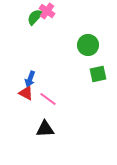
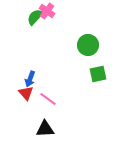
red triangle: rotated 21 degrees clockwise
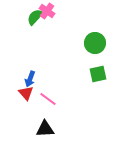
green circle: moved 7 px right, 2 px up
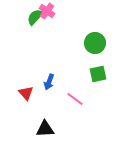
blue arrow: moved 19 px right, 3 px down
pink line: moved 27 px right
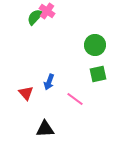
green circle: moved 2 px down
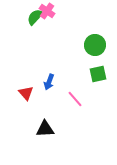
pink line: rotated 12 degrees clockwise
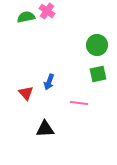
green semicircle: moved 9 px left; rotated 36 degrees clockwise
green circle: moved 2 px right
pink line: moved 4 px right, 4 px down; rotated 42 degrees counterclockwise
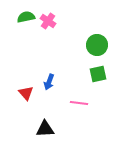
pink cross: moved 1 px right, 10 px down
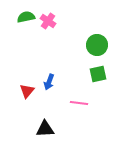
red triangle: moved 1 px right, 2 px up; rotated 21 degrees clockwise
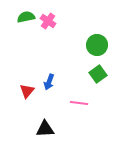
green square: rotated 24 degrees counterclockwise
